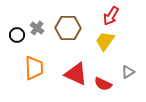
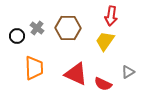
red arrow: rotated 24 degrees counterclockwise
black circle: moved 1 px down
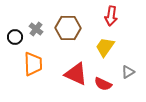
gray cross: moved 1 px left, 1 px down
black circle: moved 2 px left, 1 px down
yellow trapezoid: moved 6 px down
orange trapezoid: moved 1 px left, 4 px up
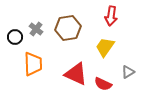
brown hexagon: rotated 10 degrees counterclockwise
